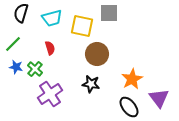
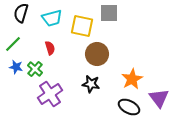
black ellipse: rotated 25 degrees counterclockwise
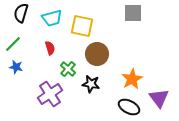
gray square: moved 24 px right
green cross: moved 33 px right
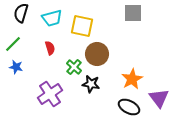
green cross: moved 6 px right, 2 px up
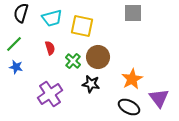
green line: moved 1 px right
brown circle: moved 1 px right, 3 px down
green cross: moved 1 px left, 6 px up
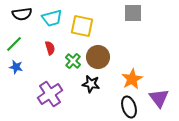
black semicircle: moved 1 px right, 1 px down; rotated 114 degrees counterclockwise
black ellipse: rotated 45 degrees clockwise
